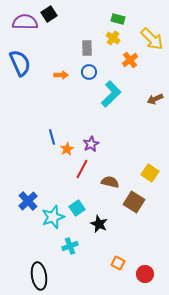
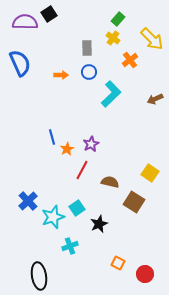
green rectangle: rotated 64 degrees counterclockwise
red line: moved 1 px down
black star: rotated 24 degrees clockwise
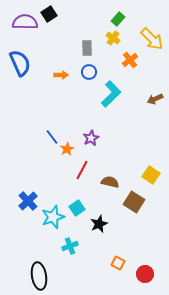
blue line: rotated 21 degrees counterclockwise
purple star: moved 6 px up
yellow square: moved 1 px right, 2 px down
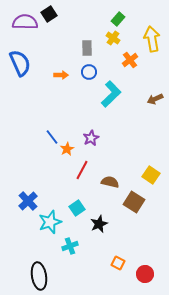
yellow arrow: rotated 145 degrees counterclockwise
cyan star: moved 3 px left, 5 px down
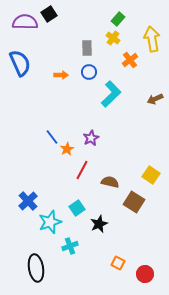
black ellipse: moved 3 px left, 8 px up
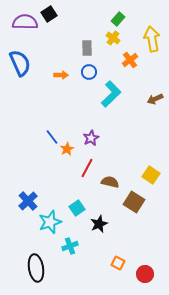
red line: moved 5 px right, 2 px up
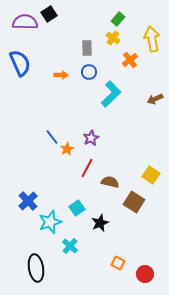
black star: moved 1 px right, 1 px up
cyan cross: rotated 28 degrees counterclockwise
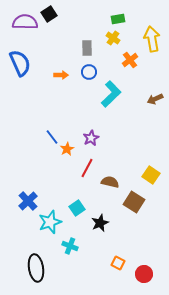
green rectangle: rotated 40 degrees clockwise
cyan cross: rotated 21 degrees counterclockwise
red circle: moved 1 px left
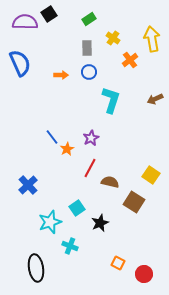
green rectangle: moved 29 px left; rotated 24 degrees counterclockwise
cyan L-shape: moved 6 px down; rotated 28 degrees counterclockwise
red line: moved 3 px right
blue cross: moved 16 px up
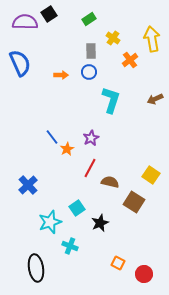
gray rectangle: moved 4 px right, 3 px down
